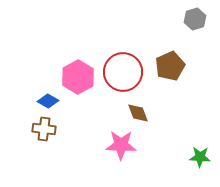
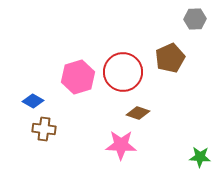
gray hexagon: rotated 15 degrees clockwise
brown pentagon: moved 8 px up
pink hexagon: rotated 12 degrees clockwise
blue diamond: moved 15 px left
brown diamond: rotated 50 degrees counterclockwise
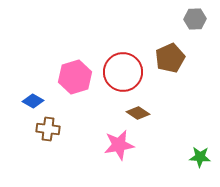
pink hexagon: moved 3 px left
brown diamond: rotated 15 degrees clockwise
brown cross: moved 4 px right
pink star: moved 2 px left; rotated 12 degrees counterclockwise
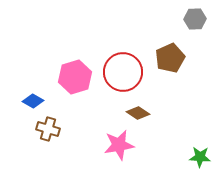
brown cross: rotated 10 degrees clockwise
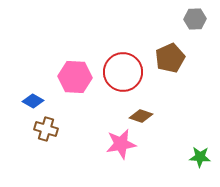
pink hexagon: rotated 20 degrees clockwise
brown diamond: moved 3 px right, 3 px down; rotated 15 degrees counterclockwise
brown cross: moved 2 px left
pink star: moved 2 px right, 1 px up
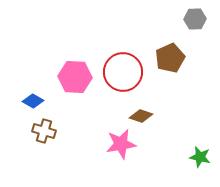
brown cross: moved 2 px left, 2 px down
green star: rotated 10 degrees clockwise
